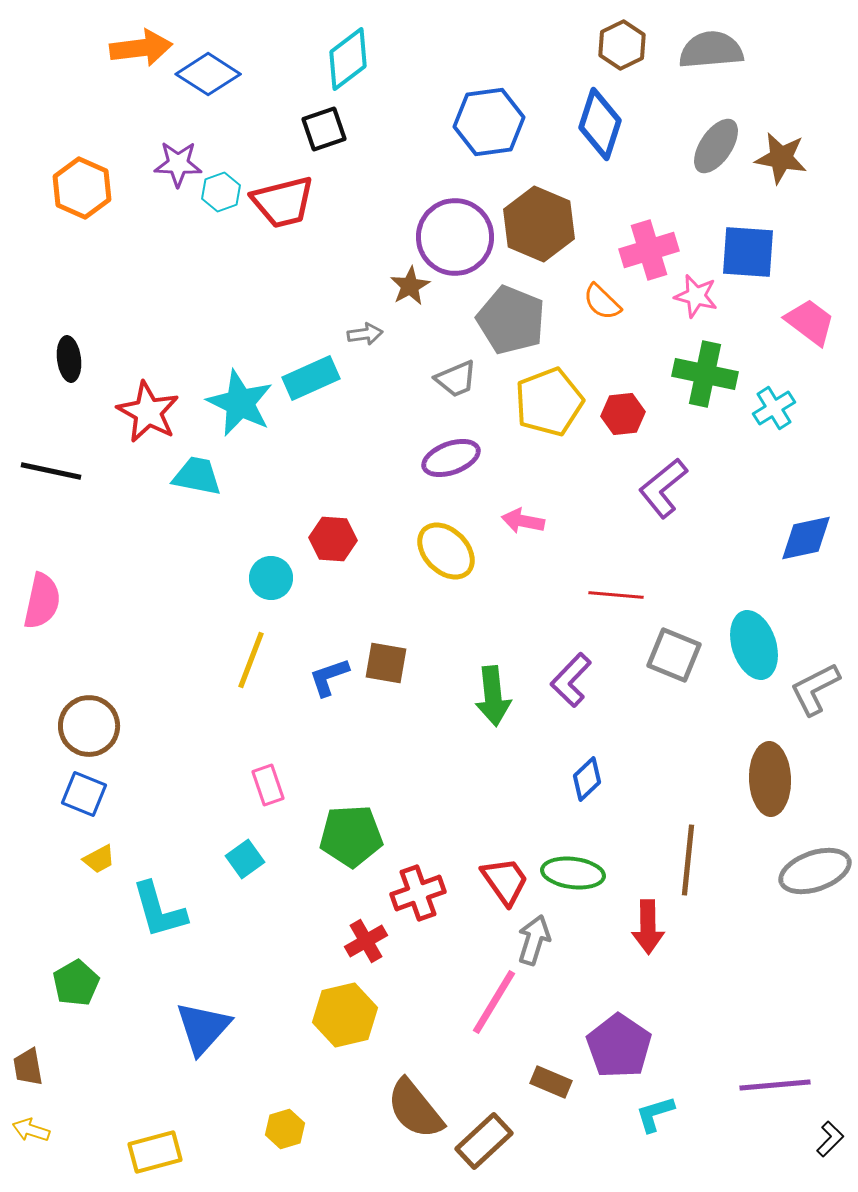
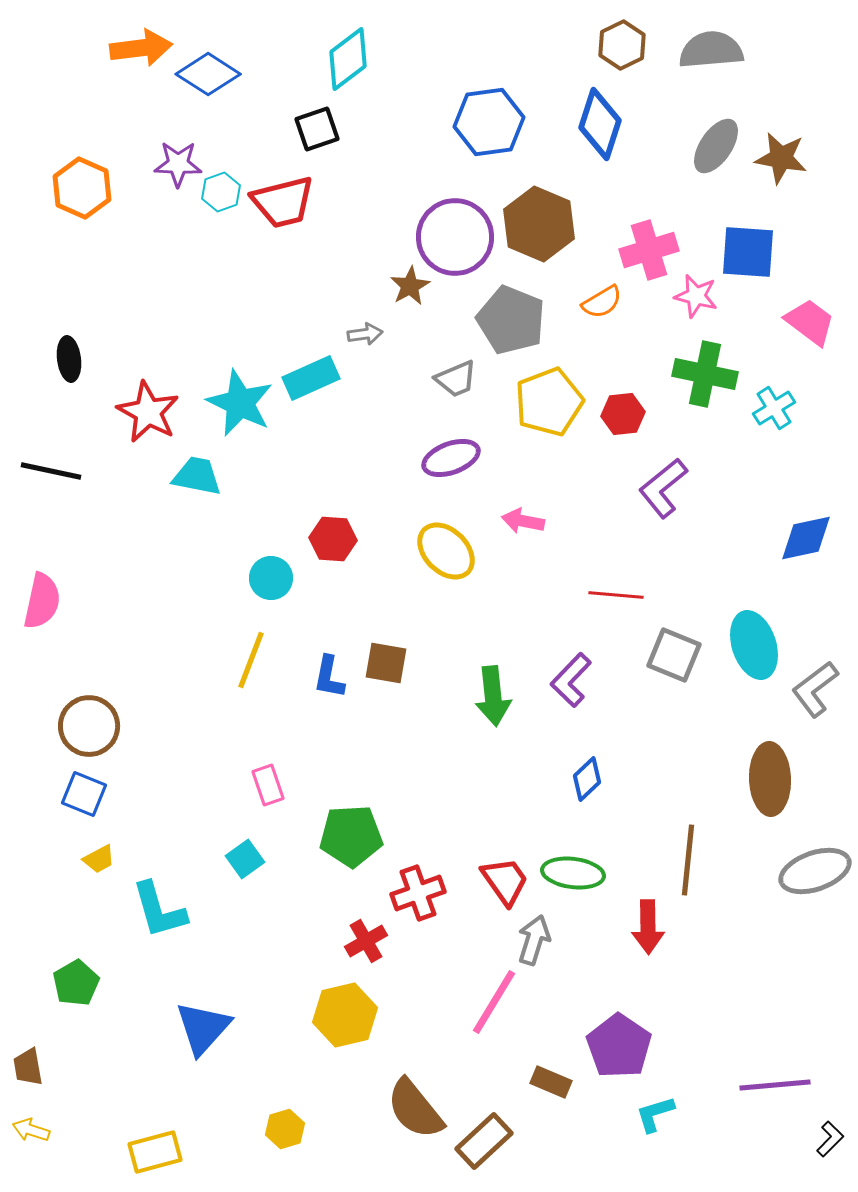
black square at (324, 129): moved 7 px left
orange semicircle at (602, 302): rotated 75 degrees counterclockwise
blue L-shape at (329, 677): rotated 60 degrees counterclockwise
gray L-shape at (815, 689): rotated 10 degrees counterclockwise
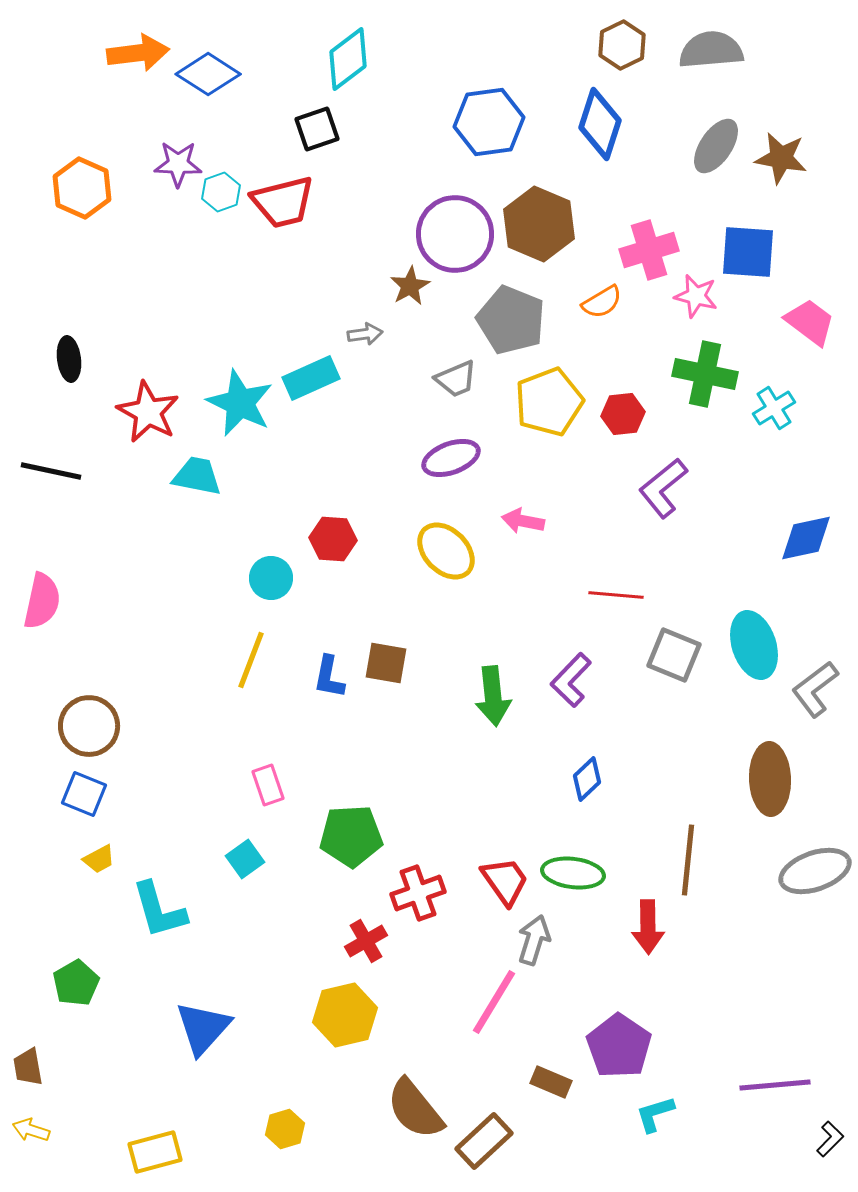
orange arrow at (141, 48): moved 3 px left, 5 px down
purple circle at (455, 237): moved 3 px up
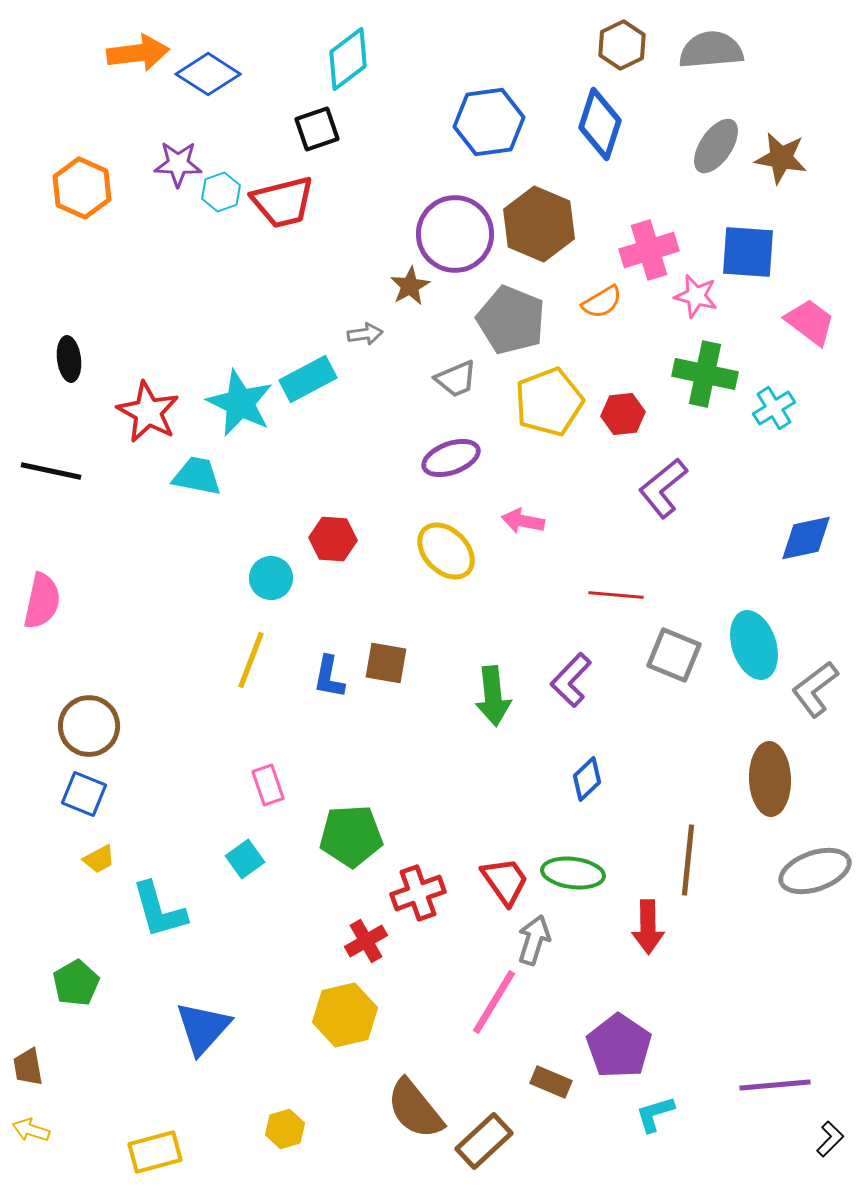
cyan rectangle at (311, 378): moved 3 px left, 1 px down; rotated 4 degrees counterclockwise
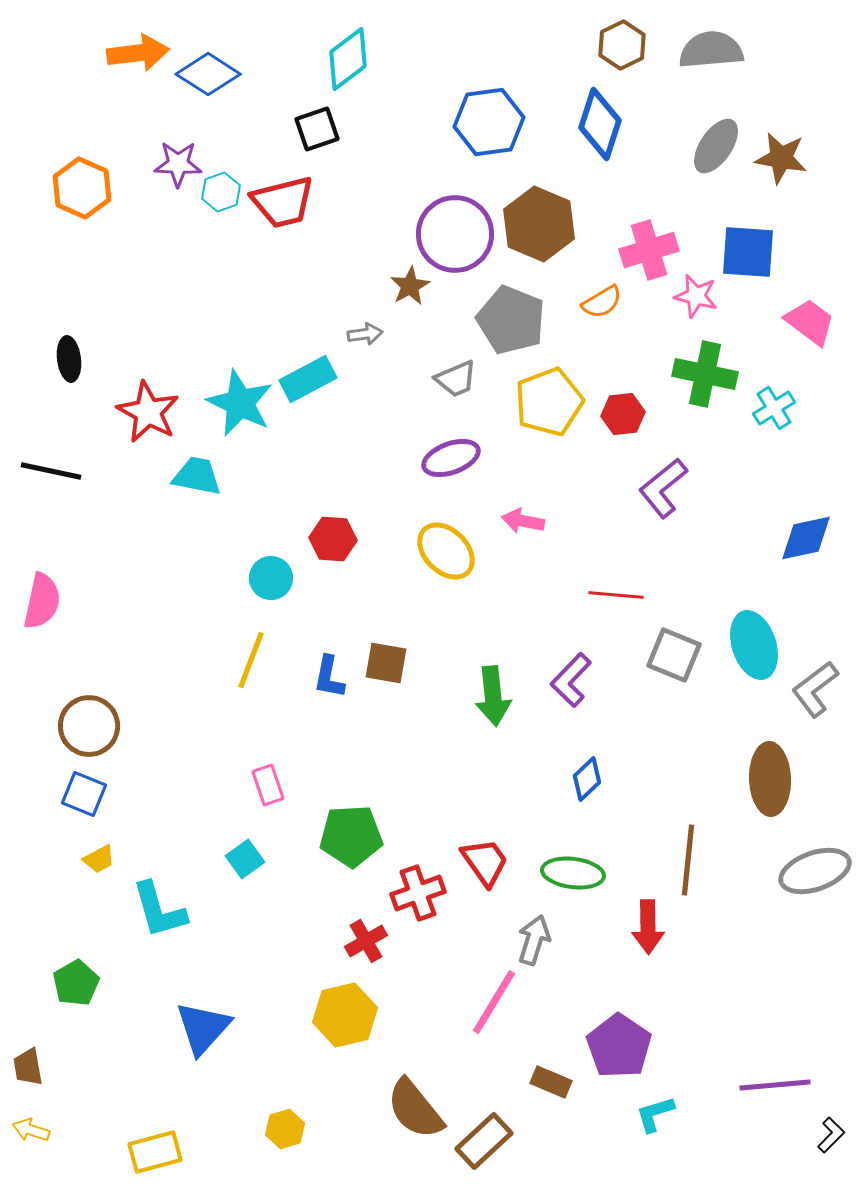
red trapezoid at (505, 881): moved 20 px left, 19 px up
black L-shape at (830, 1139): moved 1 px right, 4 px up
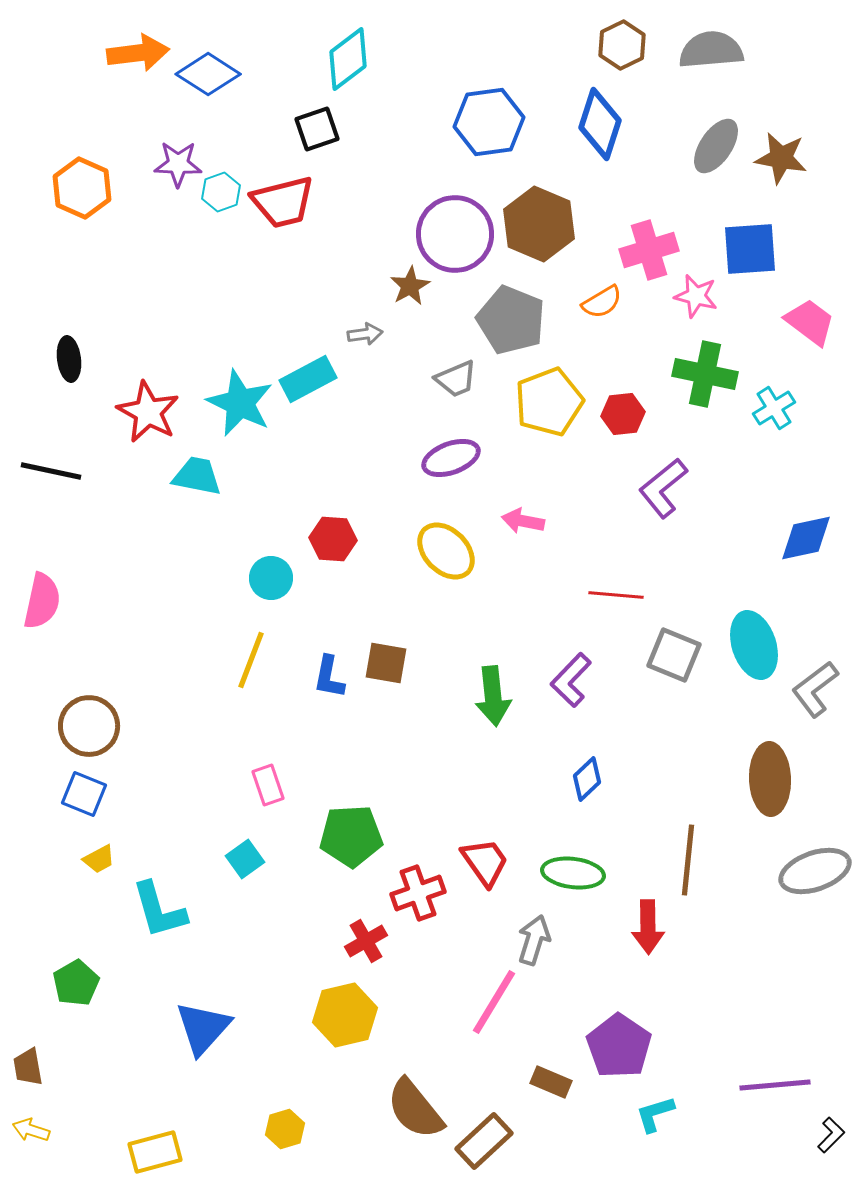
blue square at (748, 252): moved 2 px right, 3 px up; rotated 8 degrees counterclockwise
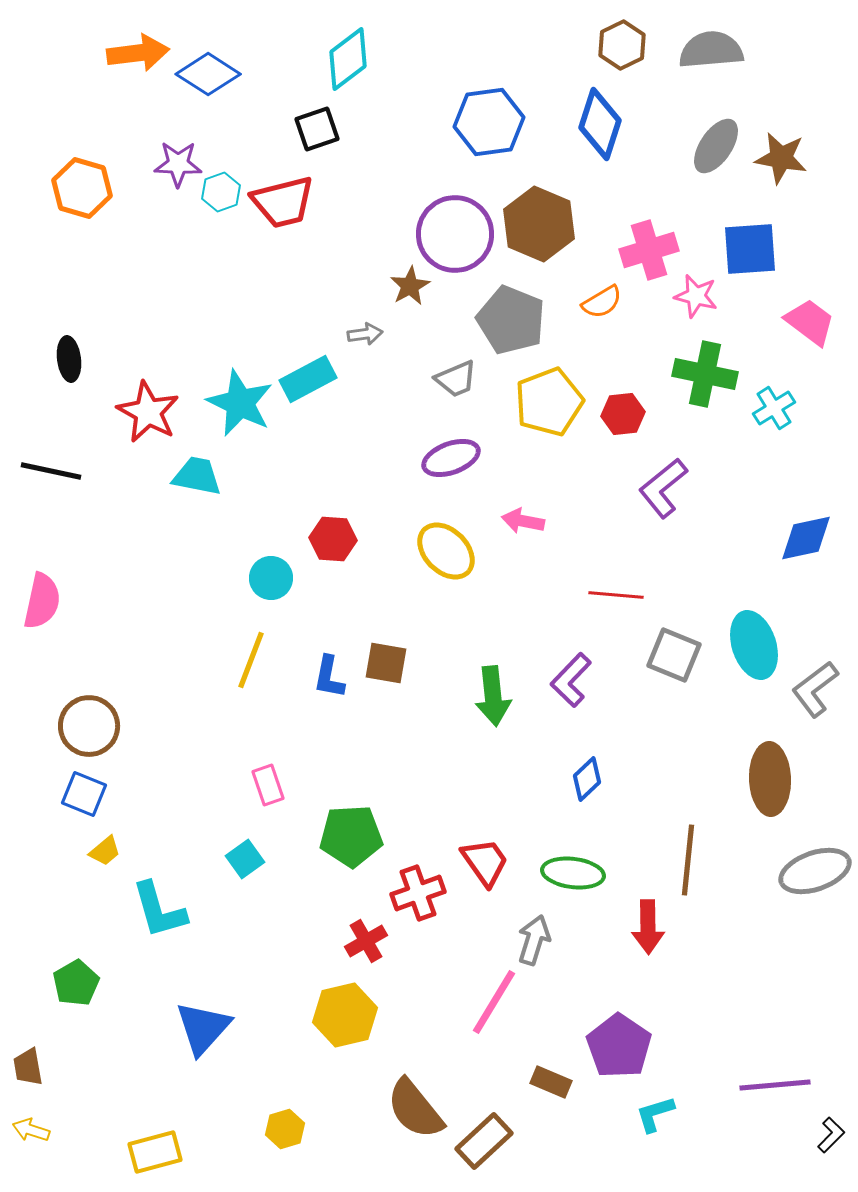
orange hexagon at (82, 188): rotated 8 degrees counterclockwise
yellow trapezoid at (99, 859): moved 6 px right, 8 px up; rotated 12 degrees counterclockwise
